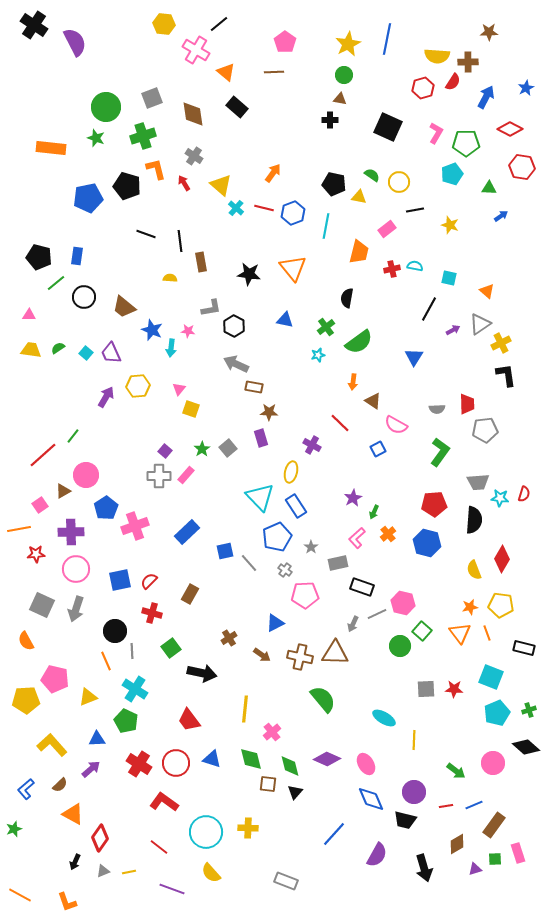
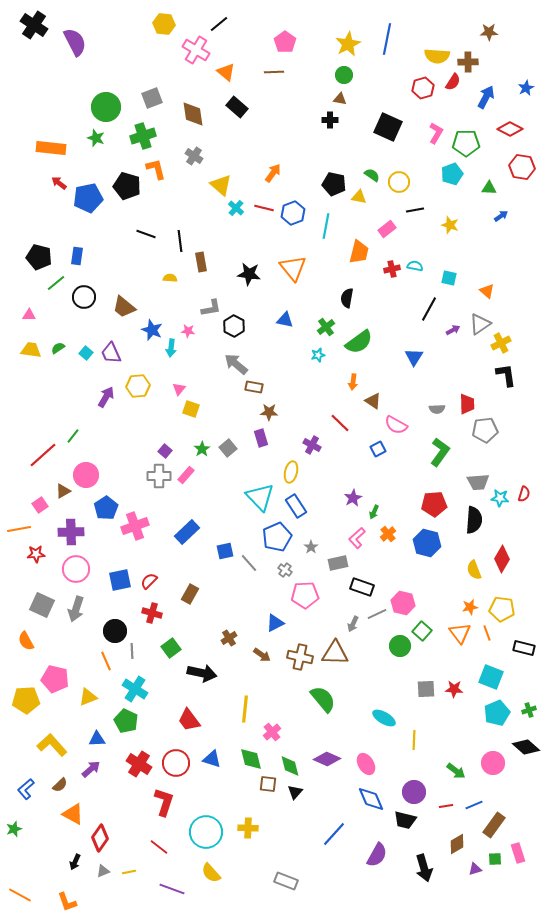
red arrow at (184, 183): moved 125 px left; rotated 21 degrees counterclockwise
gray arrow at (236, 364): rotated 15 degrees clockwise
yellow pentagon at (501, 605): moved 1 px right, 4 px down
red L-shape at (164, 802): rotated 72 degrees clockwise
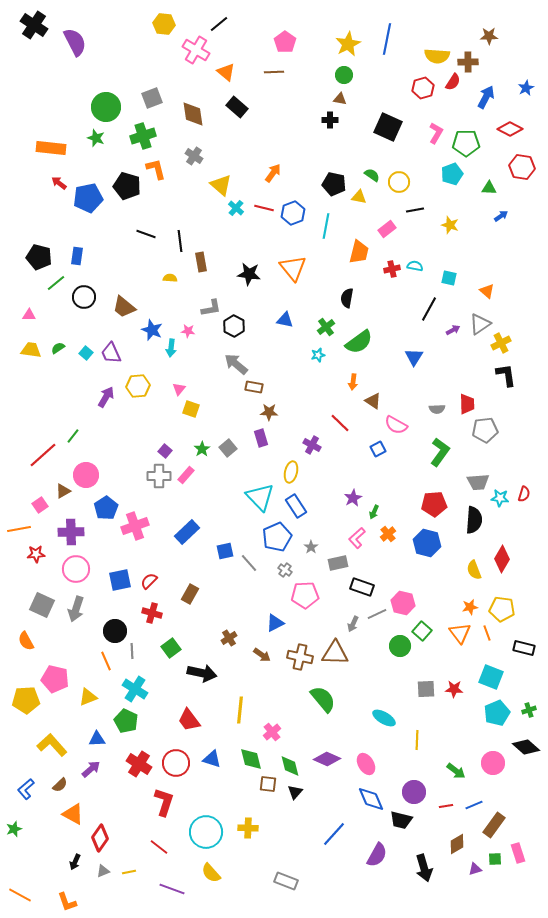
brown star at (489, 32): moved 4 px down
yellow line at (245, 709): moved 5 px left, 1 px down
yellow line at (414, 740): moved 3 px right
black trapezoid at (405, 820): moved 4 px left
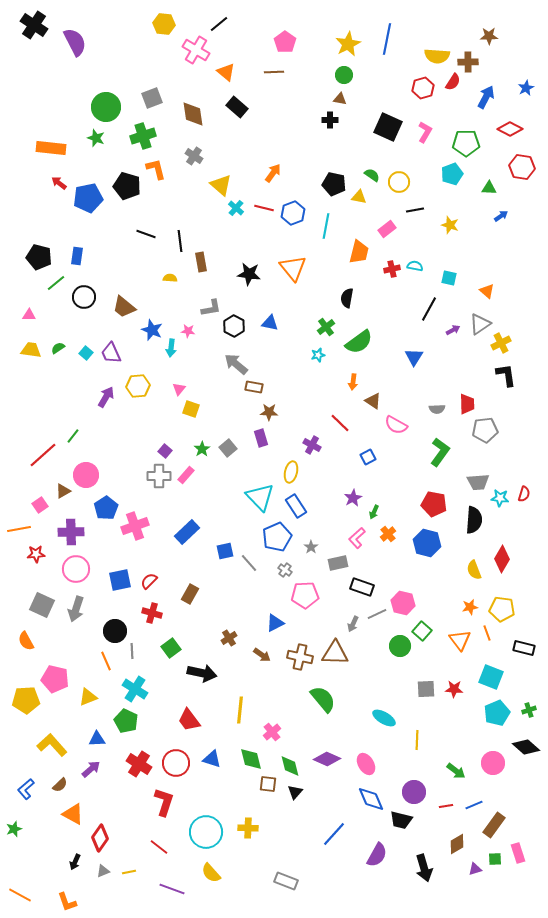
pink L-shape at (436, 133): moved 11 px left, 1 px up
blue triangle at (285, 320): moved 15 px left, 3 px down
blue square at (378, 449): moved 10 px left, 8 px down
red pentagon at (434, 504): rotated 15 degrees clockwise
orange triangle at (460, 633): moved 7 px down
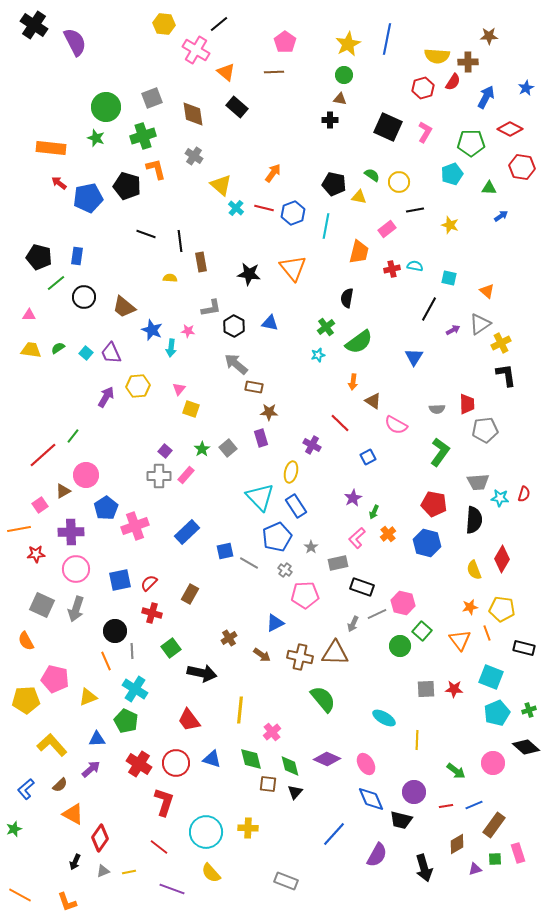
green pentagon at (466, 143): moved 5 px right
gray line at (249, 563): rotated 18 degrees counterclockwise
red semicircle at (149, 581): moved 2 px down
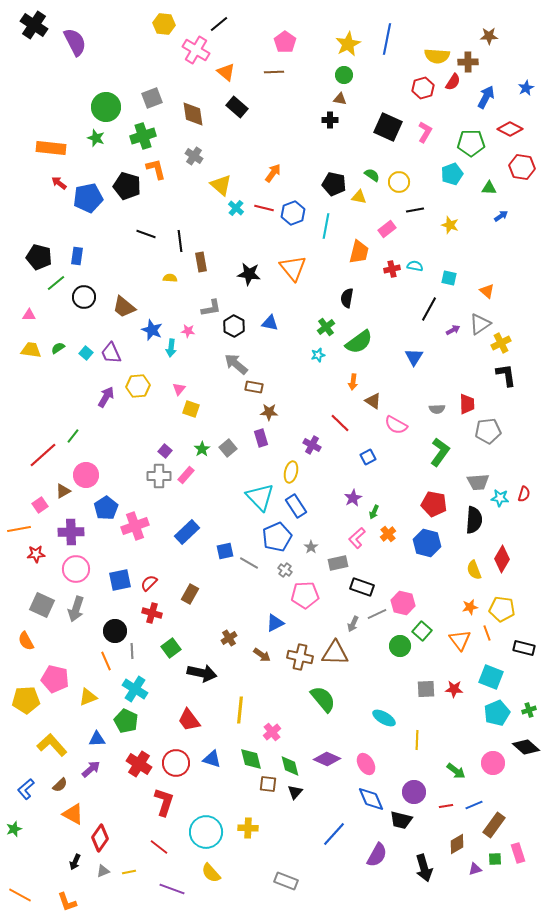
gray pentagon at (485, 430): moved 3 px right, 1 px down
